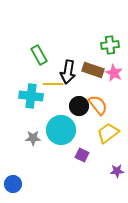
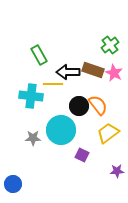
green cross: rotated 30 degrees counterclockwise
black arrow: rotated 80 degrees clockwise
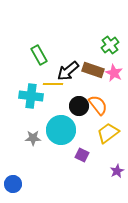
black arrow: moved 1 px up; rotated 40 degrees counterclockwise
purple star: rotated 24 degrees counterclockwise
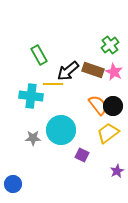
pink star: moved 1 px up
black circle: moved 34 px right
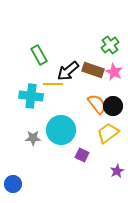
orange semicircle: moved 1 px left, 1 px up
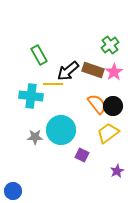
pink star: rotated 12 degrees clockwise
gray star: moved 2 px right, 1 px up
blue circle: moved 7 px down
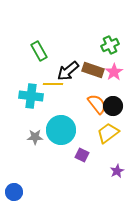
green cross: rotated 12 degrees clockwise
green rectangle: moved 4 px up
blue circle: moved 1 px right, 1 px down
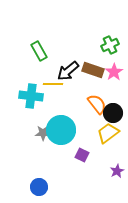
black circle: moved 7 px down
gray star: moved 8 px right, 4 px up
blue circle: moved 25 px right, 5 px up
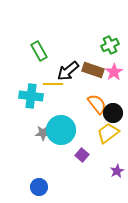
purple square: rotated 16 degrees clockwise
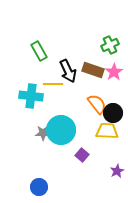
black arrow: rotated 75 degrees counterclockwise
yellow trapezoid: moved 1 px left, 2 px up; rotated 40 degrees clockwise
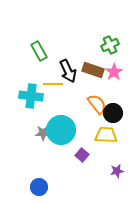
yellow trapezoid: moved 1 px left, 4 px down
purple star: rotated 16 degrees clockwise
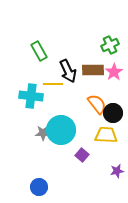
brown rectangle: rotated 20 degrees counterclockwise
